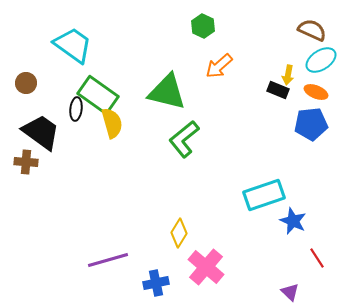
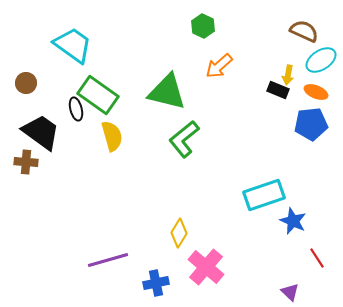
brown semicircle: moved 8 px left, 1 px down
black ellipse: rotated 20 degrees counterclockwise
yellow semicircle: moved 13 px down
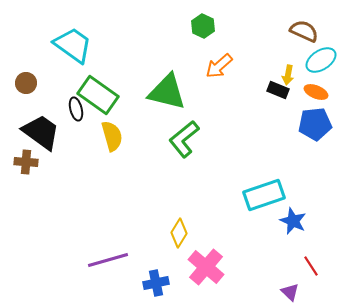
blue pentagon: moved 4 px right
red line: moved 6 px left, 8 px down
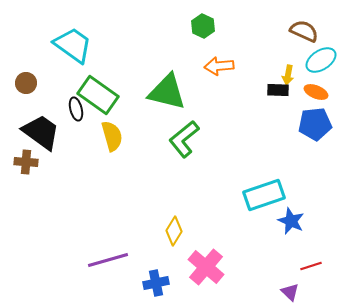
orange arrow: rotated 36 degrees clockwise
black rectangle: rotated 20 degrees counterclockwise
blue star: moved 2 px left
yellow diamond: moved 5 px left, 2 px up
red line: rotated 75 degrees counterclockwise
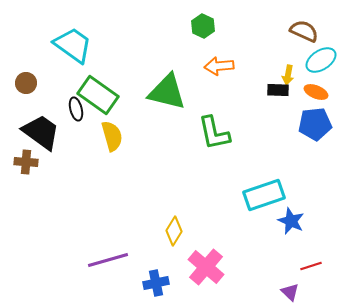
green L-shape: moved 30 px right, 6 px up; rotated 63 degrees counterclockwise
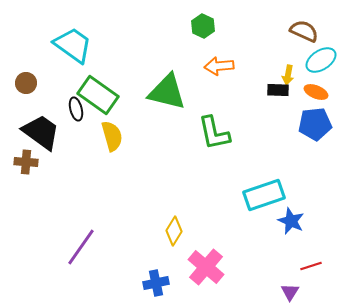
purple line: moved 27 px left, 13 px up; rotated 39 degrees counterclockwise
purple triangle: rotated 18 degrees clockwise
